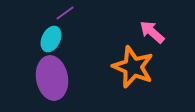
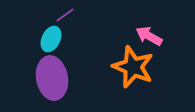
purple line: moved 2 px down
pink arrow: moved 3 px left, 4 px down; rotated 12 degrees counterclockwise
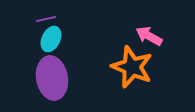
purple line: moved 19 px left, 4 px down; rotated 24 degrees clockwise
orange star: moved 1 px left
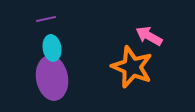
cyan ellipse: moved 1 px right, 9 px down; rotated 35 degrees counterclockwise
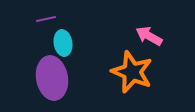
cyan ellipse: moved 11 px right, 5 px up
orange star: moved 5 px down
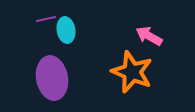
cyan ellipse: moved 3 px right, 13 px up
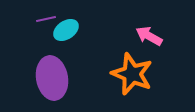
cyan ellipse: rotated 65 degrees clockwise
orange star: moved 2 px down
